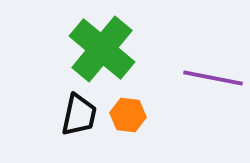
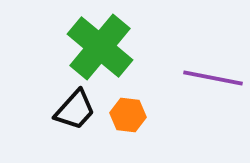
green cross: moved 2 px left, 2 px up
black trapezoid: moved 4 px left, 5 px up; rotated 30 degrees clockwise
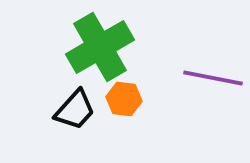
green cross: rotated 20 degrees clockwise
orange hexagon: moved 4 px left, 16 px up
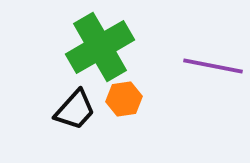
purple line: moved 12 px up
orange hexagon: rotated 16 degrees counterclockwise
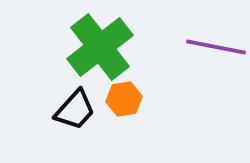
green cross: rotated 8 degrees counterclockwise
purple line: moved 3 px right, 19 px up
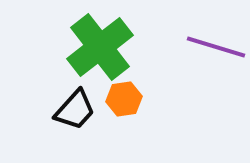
purple line: rotated 6 degrees clockwise
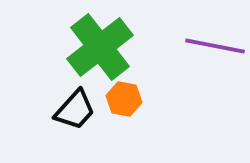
purple line: moved 1 px left, 1 px up; rotated 6 degrees counterclockwise
orange hexagon: rotated 20 degrees clockwise
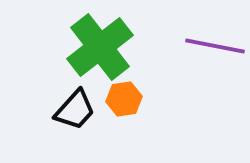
orange hexagon: rotated 20 degrees counterclockwise
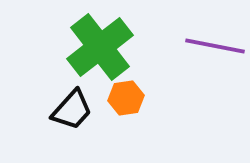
orange hexagon: moved 2 px right, 1 px up
black trapezoid: moved 3 px left
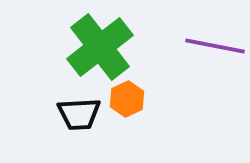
orange hexagon: moved 1 px right, 1 px down; rotated 16 degrees counterclockwise
black trapezoid: moved 7 px right, 4 px down; rotated 45 degrees clockwise
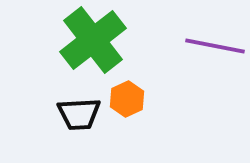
green cross: moved 7 px left, 7 px up
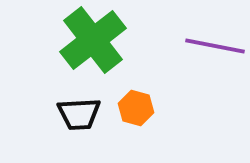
orange hexagon: moved 9 px right, 9 px down; rotated 20 degrees counterclockwise
